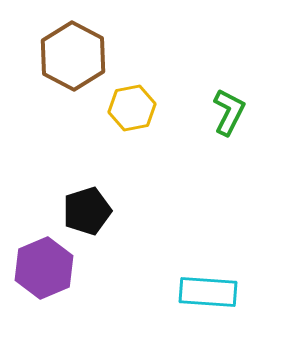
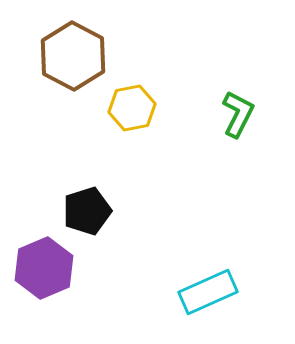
green L-shape: moved 9 px right, 2 px down
cyan rectangle: rotated 28 degrees counterclockwise
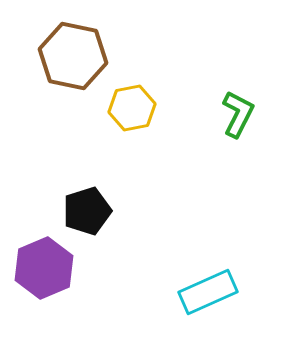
brown hexagon: rotated 16 degrees counterclockwise
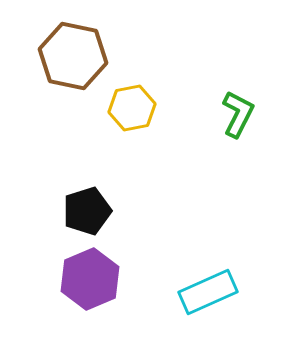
purple hexagon: moved 46 px right, 11 px down
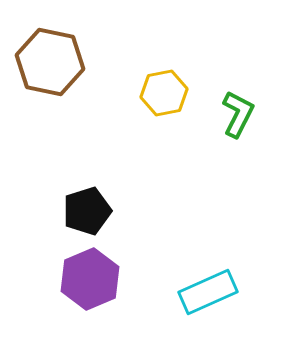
brown hexagon: moved 23 px left, 6 px down
yellow hexagon: moved 32 px right, 15 px up
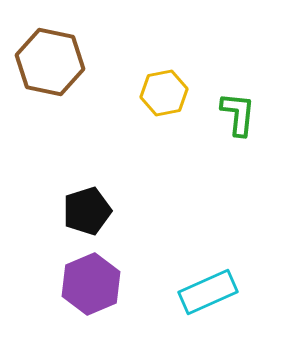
green L-shape: rotated 21 degrees counterclockwise
purple hexagon: moved 1 px right, 5 px down
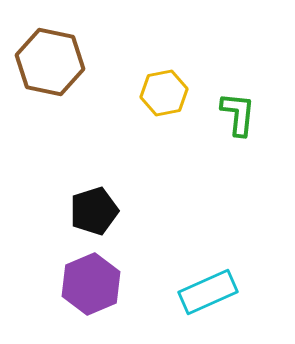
black pentagon: moved 7 px right
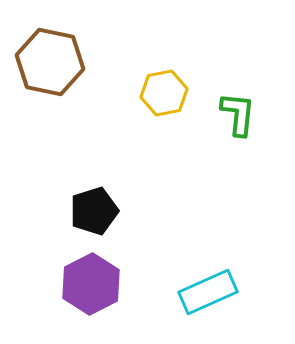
purple hexagon: rotated 4 degrees counterclockwise
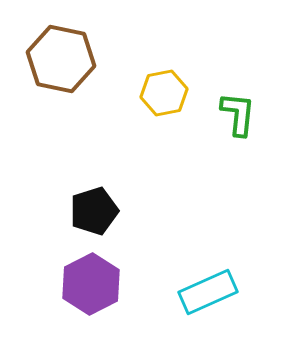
brown hexagon: moved 11 px right, 3 px up
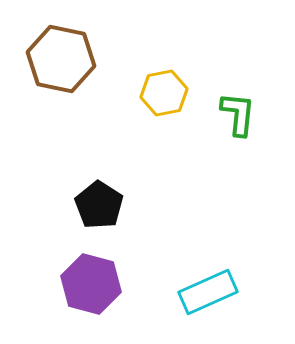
black pentagon: moved 5 px right, 6 px up; rotated 21 degrees counterclockwise
purple hexagon: rotated 18 degrees counterclockwise
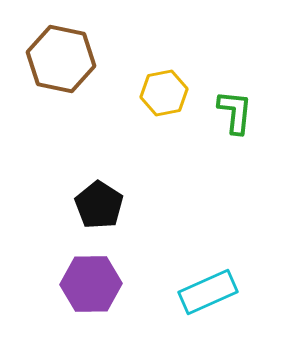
green L-shape: moved 3 px left, 2 px up
purple hexagon: rotated 16 degrees counterclockwise
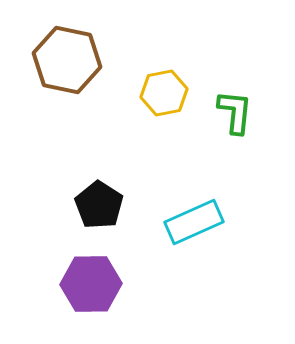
brown hexagon: moved 6 px right, 1 px down
cyan rectangle: moved 14 px left, 70 px up
